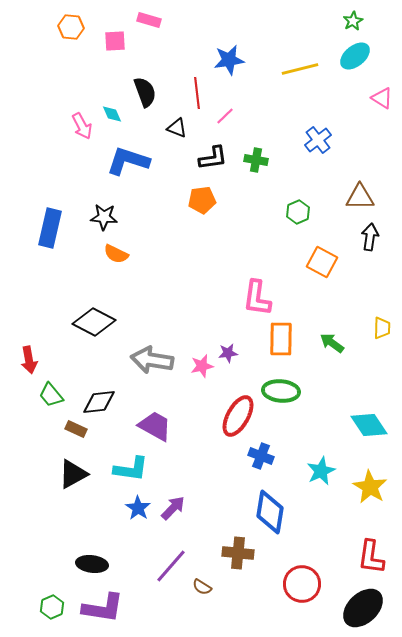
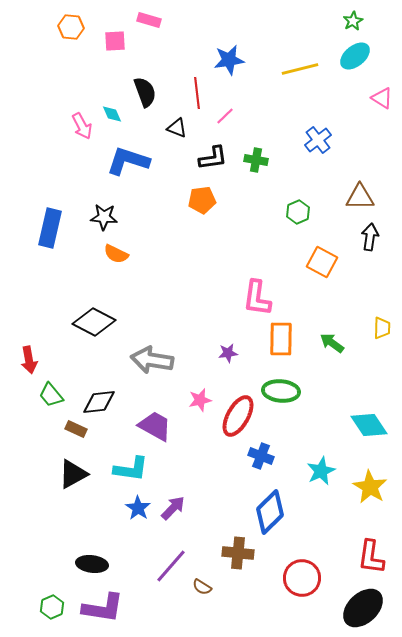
pink star at (202, 366): moved 2 px left, 34 px down
blue diamond at (270, 512): rotated 36 degrees clockwise
red circle at (302, 584): moved 6 px up
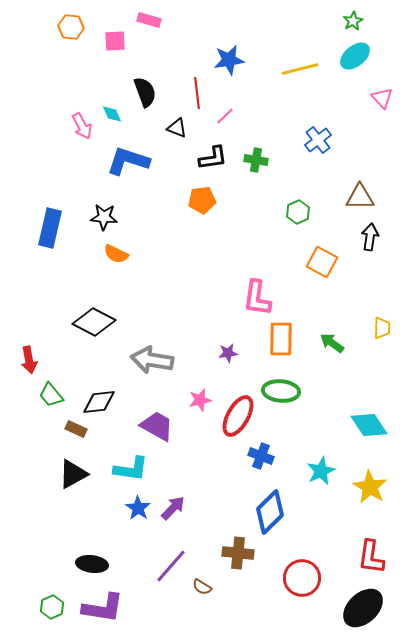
pink triangle at (382, 98): rotated 15 degrees clockwise
purple trapezoid at (155, 426): moved 2 px right
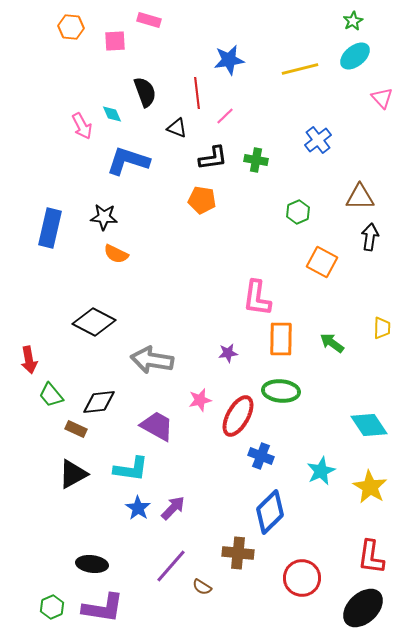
orange pentagon at (202, 200): rotated 16 degrees clockwise
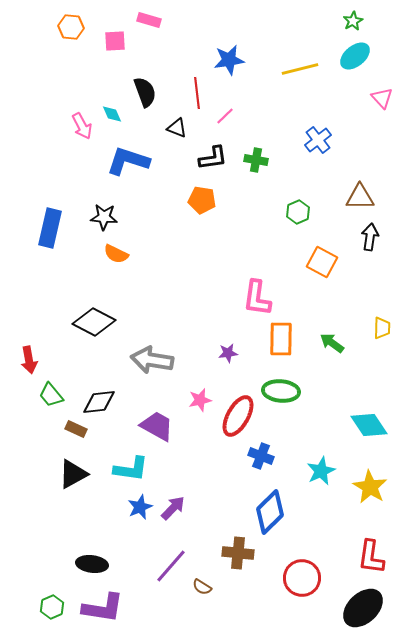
blue star at (138, 508): moved 2 px right, 1 px up; rotated 15 degrees clockwise
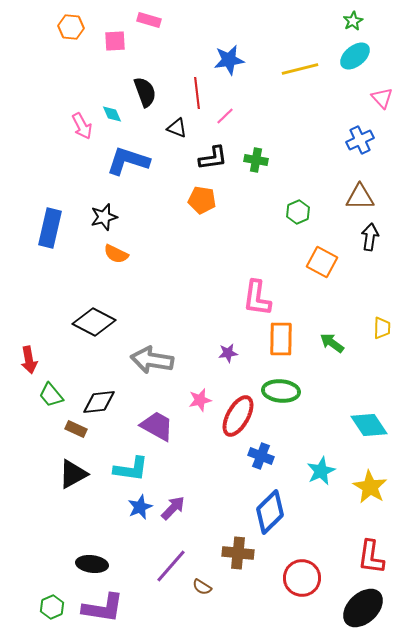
blue cross at (318, 140): moved 42 px right; rotated 12 degrees clockwise
black star at (104, 217): rotated 20 degrees counterclockwise
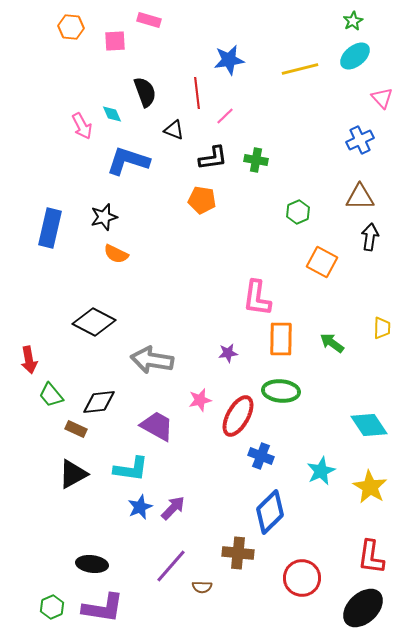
black triangle at (177, 128): moved 3 px left, 2 px down
brown semicircle at (202, 587): rotated 30 degrees counterclockwise
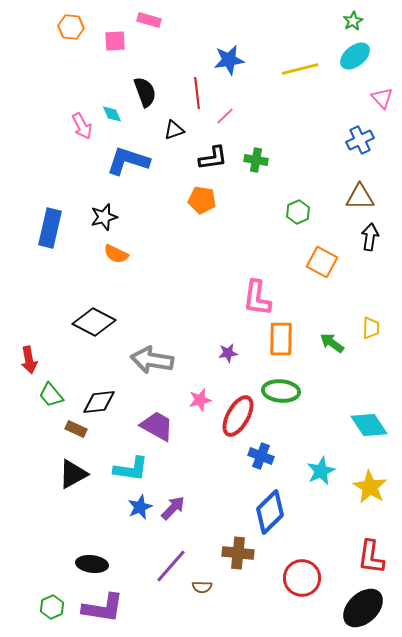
black triangle at (174, 130): rotated 40 degrees counterclockwise
yellow trapezoid at (382, 328): moved 11 px left
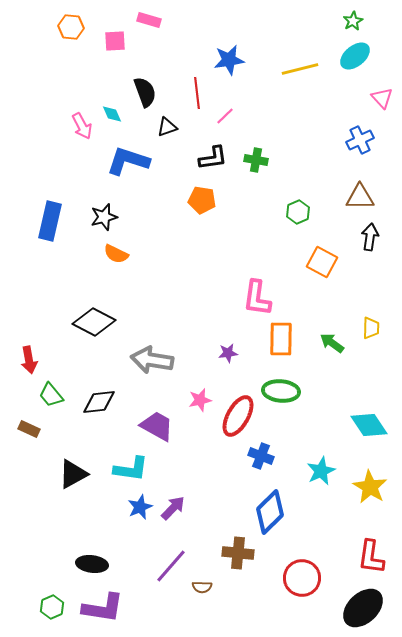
black triangle at (174, 130): moved 7 px left, 3 px up
blue rectangle at (50, 228): moved 7 px up
brown rectangle at (76, 429): moved 47 px left
